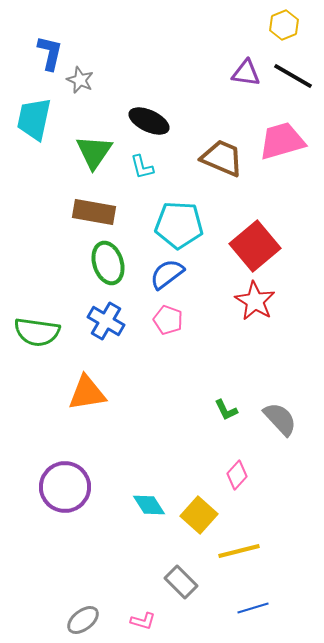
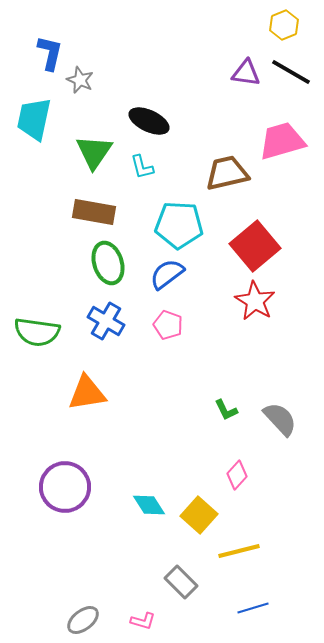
black line: moved 2 px left, 4 px up
brown trapezoid: moved 5 px right, 15 px down; rotated 36 degrees counterclockwise
pink pentagon: moved 5 px down
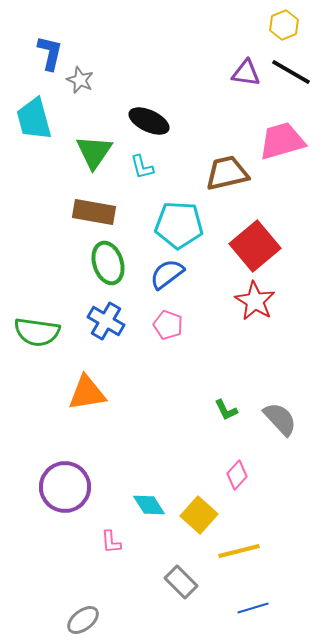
cyan trapezoid: rotated 27 degrees counterclockwise
pink L-shape: moved 32 px left, 79 px up; rotated 70 degrees clockwise
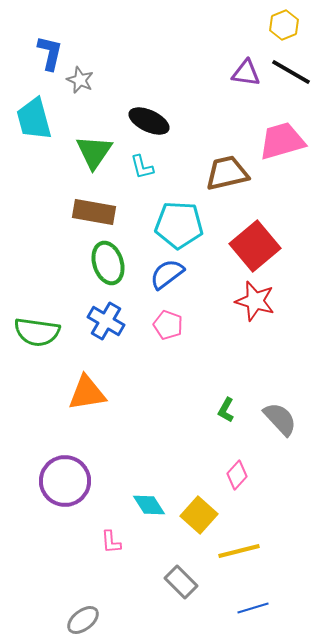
red star: rotated 15 degrees counterclockwise
green L-shape: rotated 55 degrees clockwise
purple circle: moved 6 px up
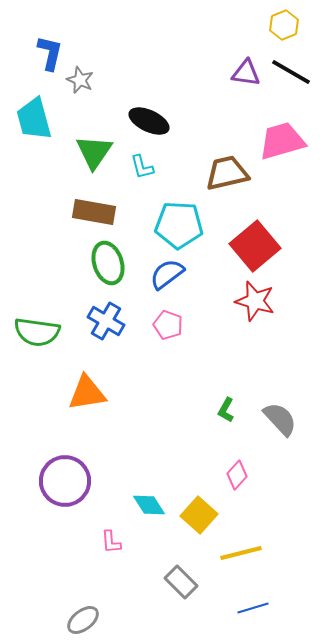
yellow line: moved 2 px right, 2 px down
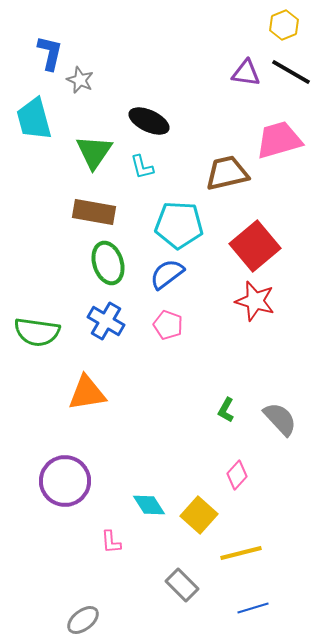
pink trapezoid: moved 3 px left, 1 px up
gray rectangle: moved 1 px right, 3 px down
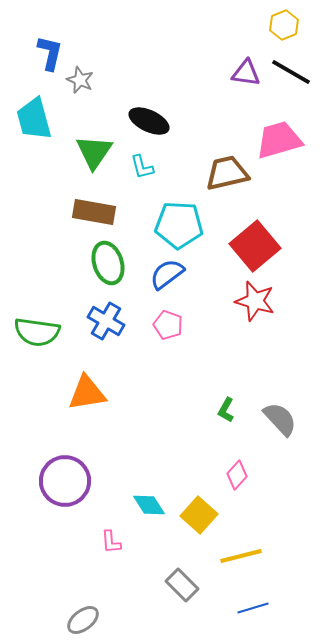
yellow line: moved 3 px down
